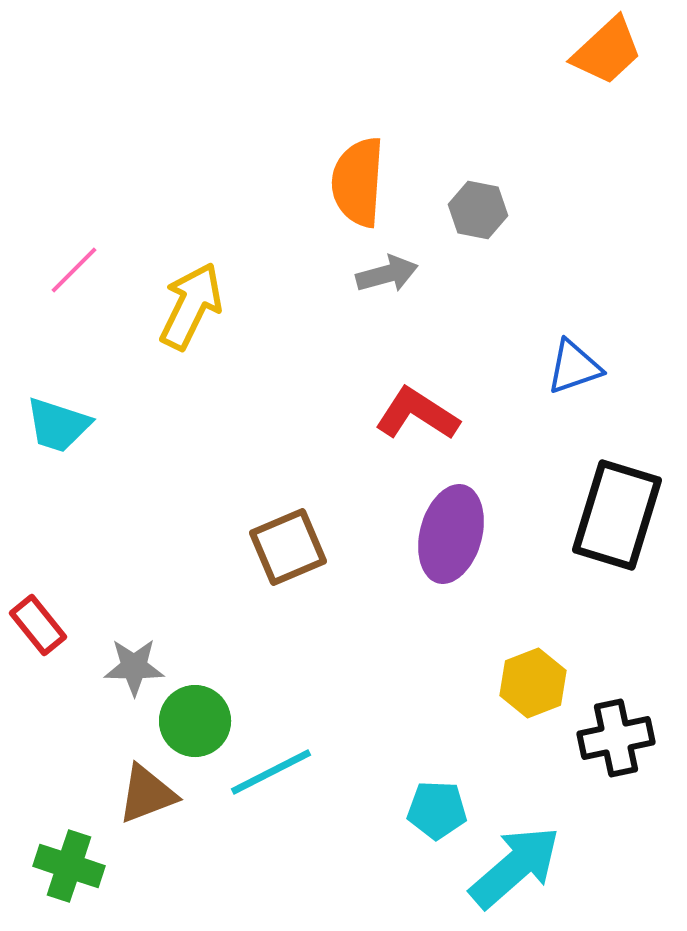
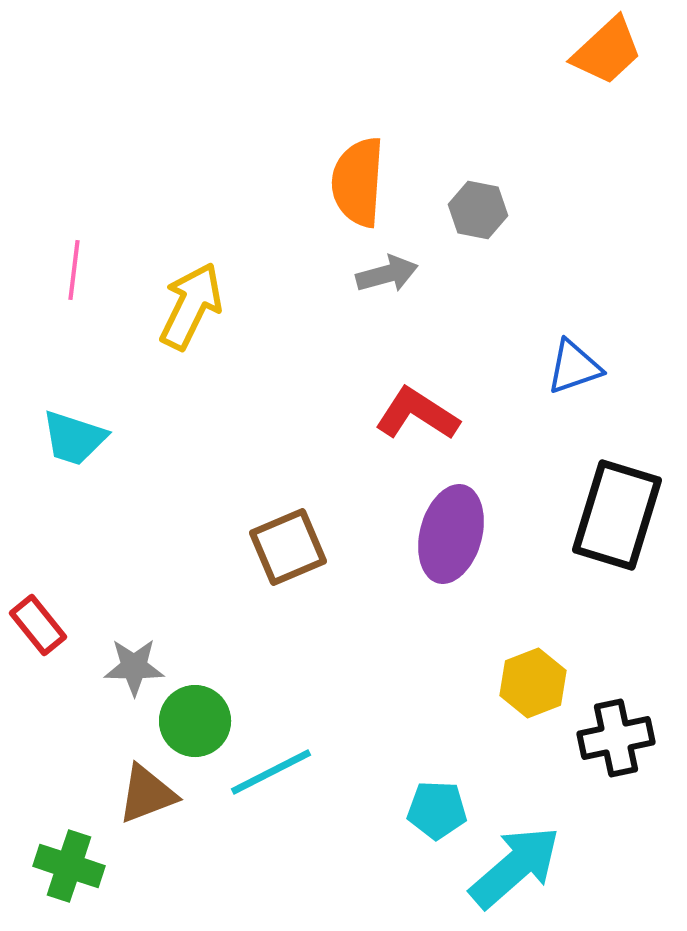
pink line: rotated 38 degrees counterclockwise
cyan trapezoid: moved 16 px right, 13 px down
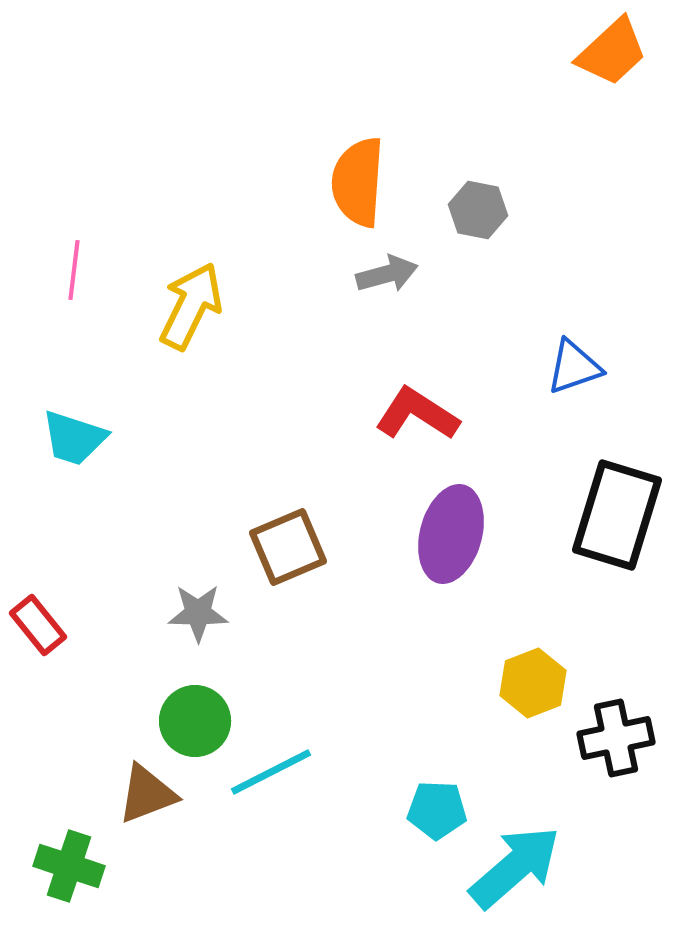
orange trapezoid: moved 5 px right, 1 px down
gray star: moved 64 px right, 54 px up
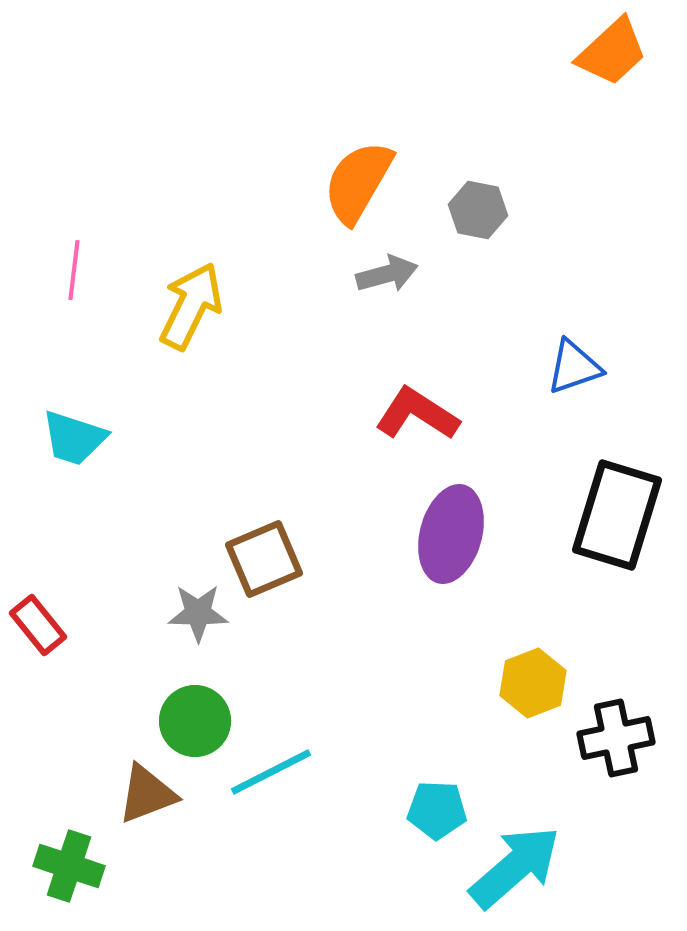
orange semicircle: rotated 26 degrees clockwise
brown square: moved 24 px left, 12 px down
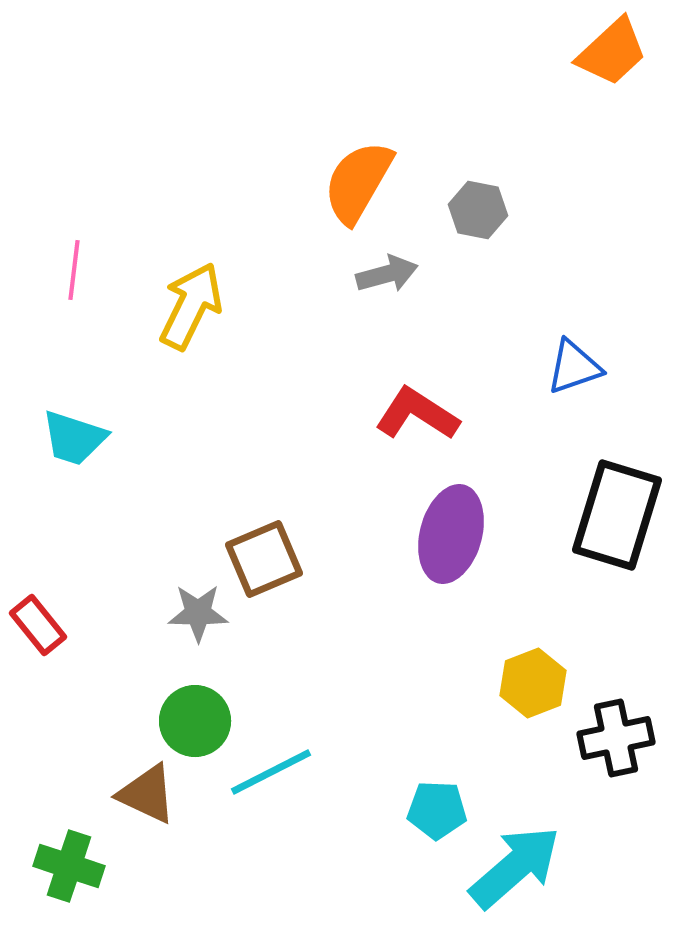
brown triangle: rotated 46 degrees clockwise
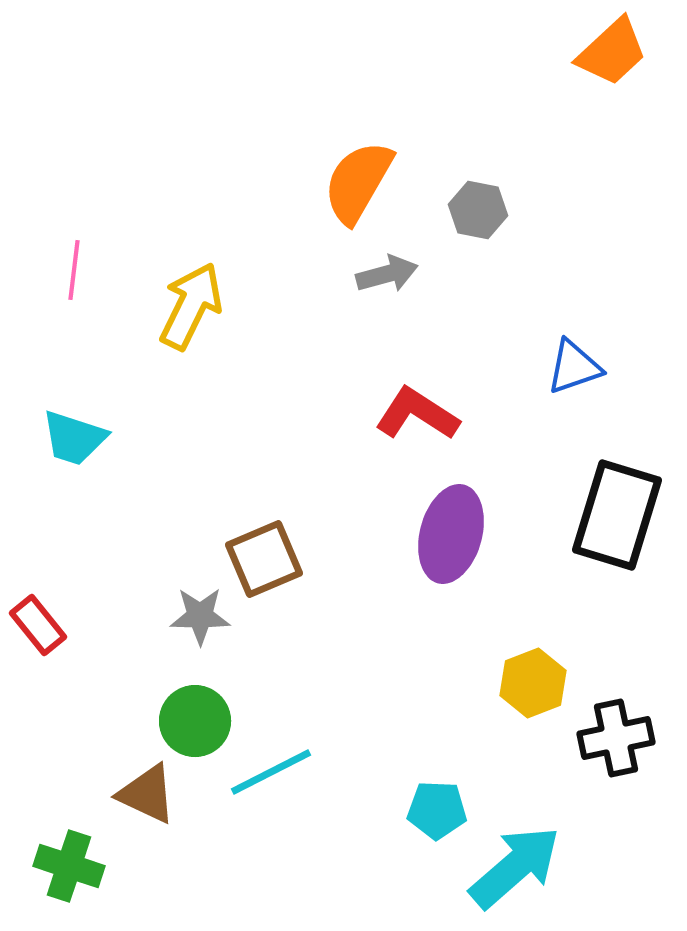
gray star: moved 2 px right, 3 px down
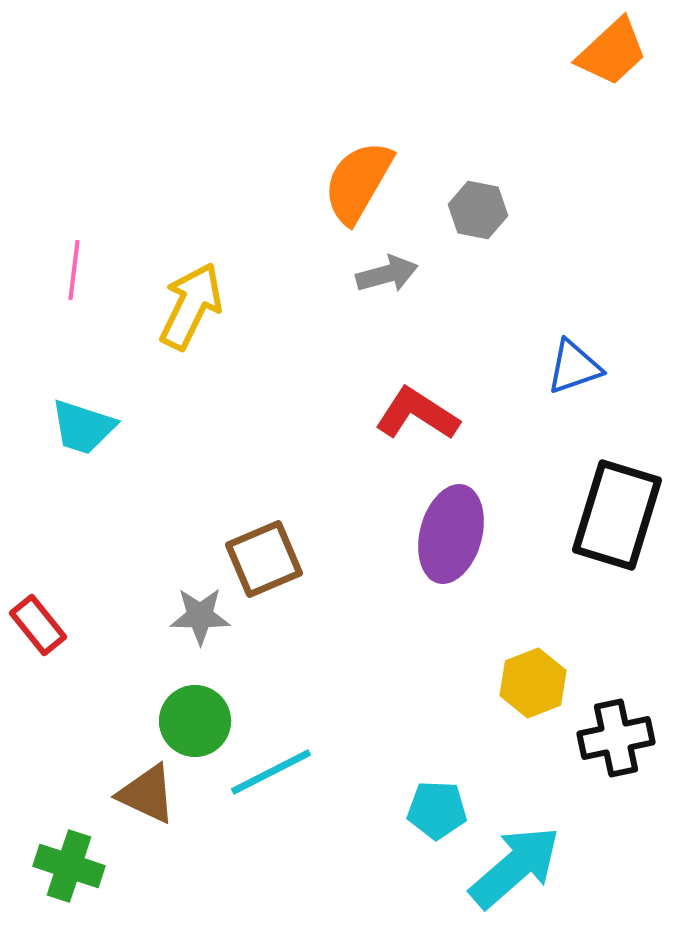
cyan trapezoid: moved 9 px right, 11 px up
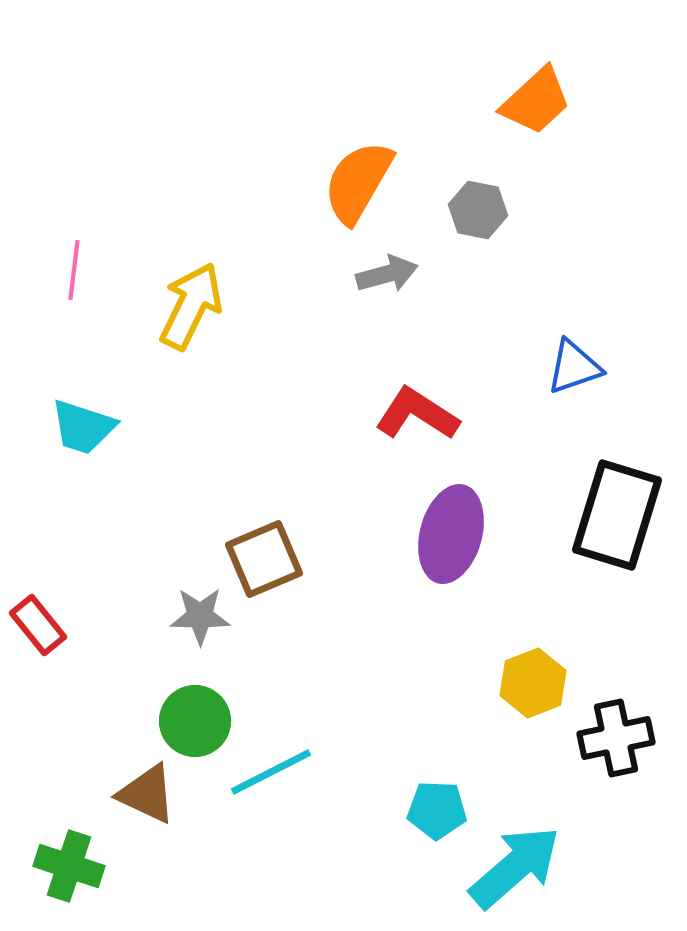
orange trapezoid: moved 76 px left, 49 px down
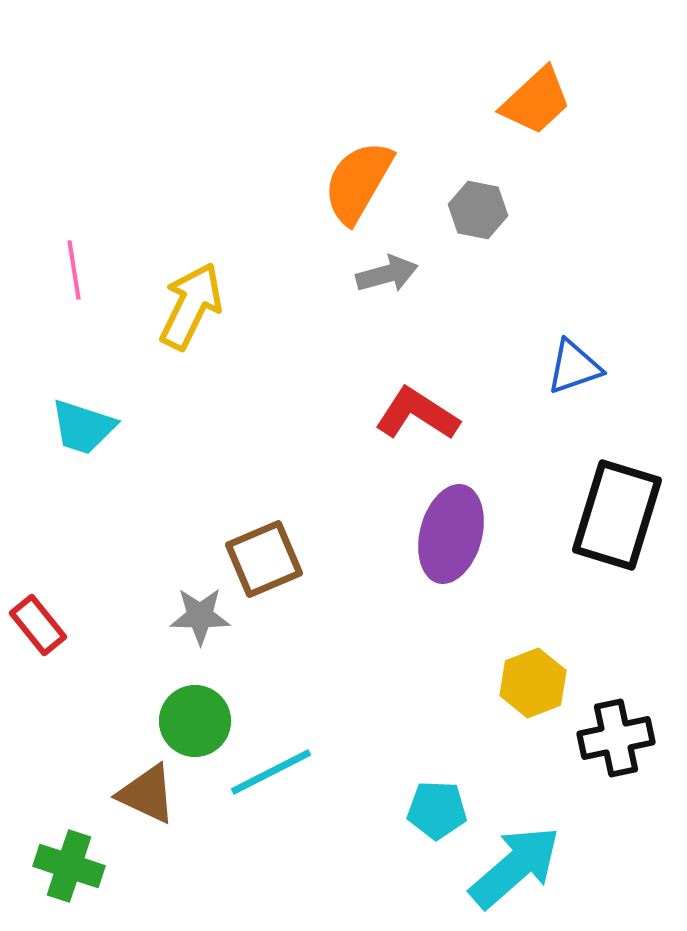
pink line: rotated 16 degrees counterclockwise
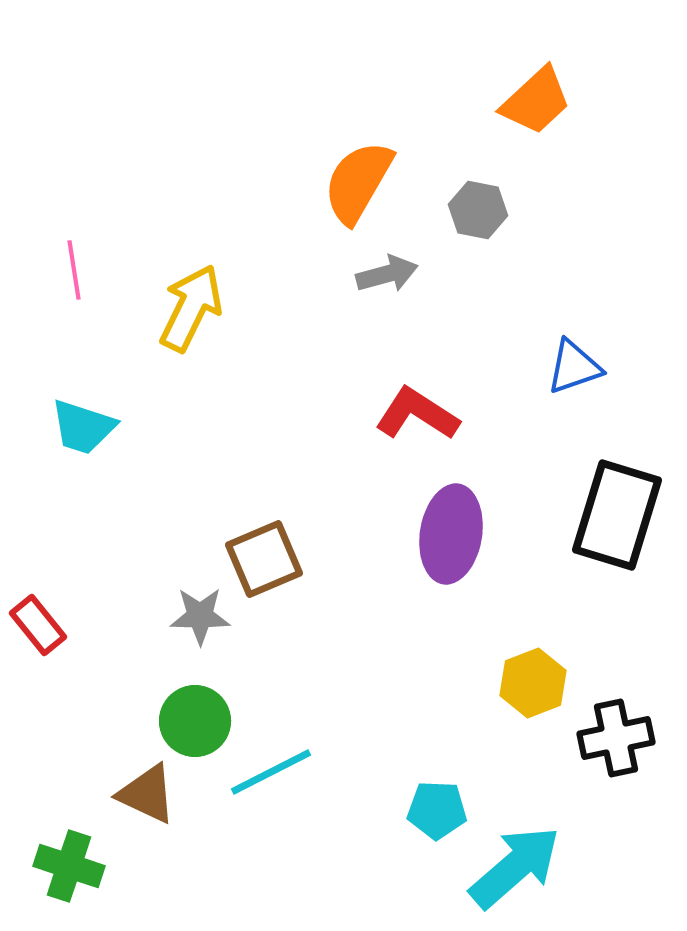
yellow arrow: moved 2 px down
purple ellipse: rotated 6 degrees counterclockwise
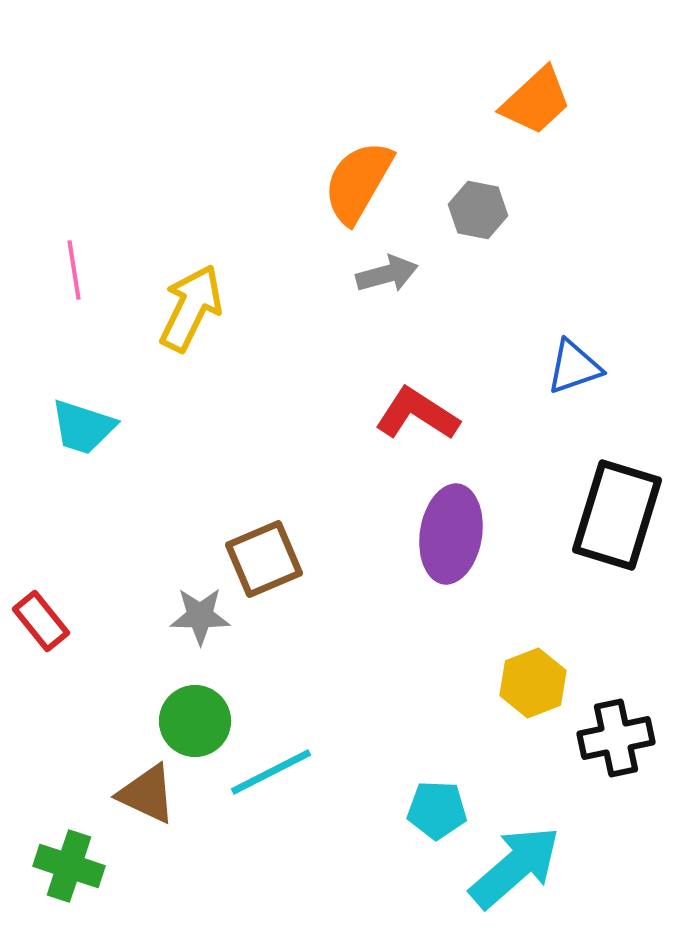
red rectangle: moved 3 px right, 4 px up
